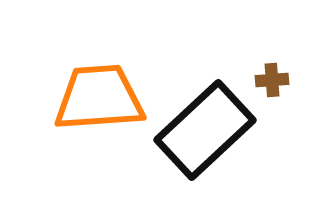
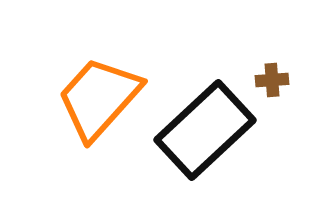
orange trapezoid: rotated 44 degrees counterclockwise
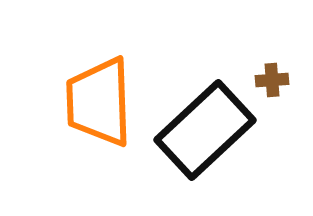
orange trapezoid: moved 4 px down; rotated 44 degrees counterclockwise
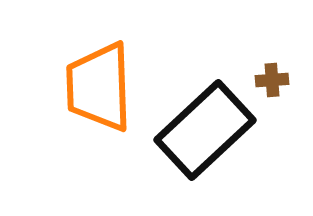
orange trapezoid: moved 15 px up
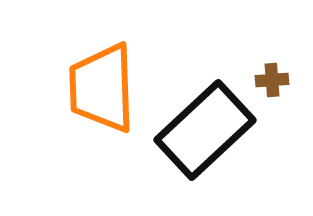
orange trapezoid: moved 3 px right, 1 px down
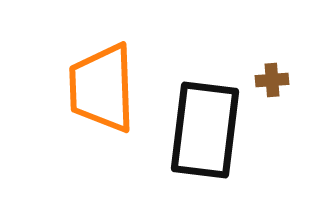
black rectangle: rotated 40 degrees counterclockwise
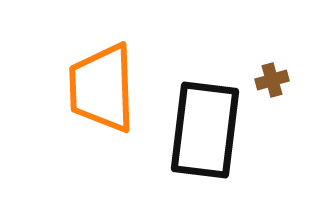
brown cross: rotated 12 degrees counterclockwise
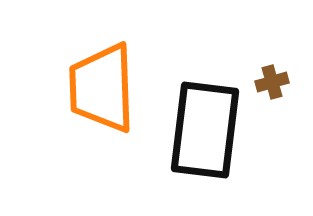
brown cross: moved 2 px down
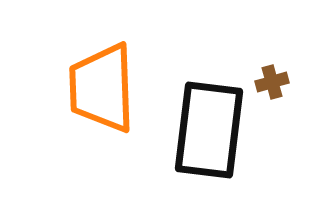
black rectangle: moved 4 px right
